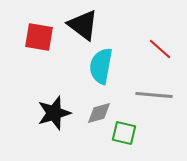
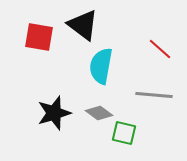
gray diamond: rotated 52 degrees clockwise
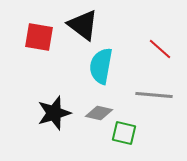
gray diamond: rotated 24 degrees counterclockwise
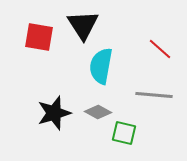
black triangle: rotated 20 degrees clockwise
gray diamond: moved 1 px left, 1 px up; rotated 16 degrees clockwise
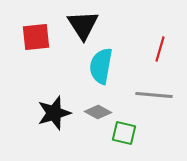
red square: moved 3 px left; rotated 16 degrees counterclockwise
red line: rotated 65 degrees clockwise
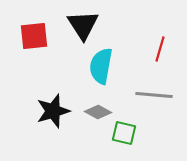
red square: moved 2 px left, 1 px up
black star: moved 1 px left, 2 px up
